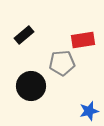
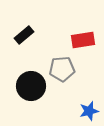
gray pentagon: moved 6 px down
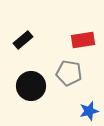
black rectangle: moved 1 px left, 5 px down
gray pentagon: moved 7 px right, 4 px down; rotated 15 degrees clockwise
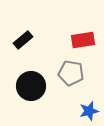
gray pentagon: moved 2 px right
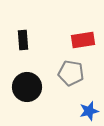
black rectangle: rotated 54 degrees counterclockwise
black circle: moved 4 px left, 1 px down
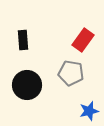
red rectangle: rotated 45 degrees counterclockwise
black circle: moved 2 px up
